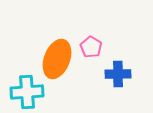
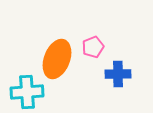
pink pentagon: moved 2 px right; rotated 20 degrees clockwise
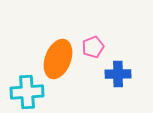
orange ellipse: moved 1 px right
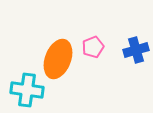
blue cross: moved 18 px right, 24 px up; rotated 15 degrees counterclockwise
cyan cross: moved 2 px up; rotated 12 degrees clockwise
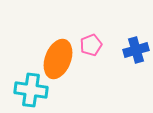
pink pentagon: moved 2 px left, 2 px up
cyan cross: moved 4 px right
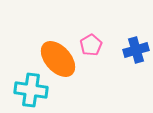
pink pentagon: rotated 10 degrees counterclockwise
orange ellipse: rotated 63 degrees counterclockwise
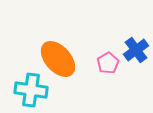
pink pentagon: moved 17 px right, 18 px down
blue cross: rotated 20 degrees counterclockwise
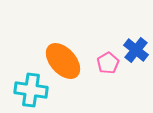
blue cross: rotated 15 degrees counterclockwise
orange ellipse: moved 5 px right, 2 px down
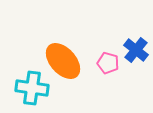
pink pentagon: rotated 25 degrees counterclockwise
cyan cross: moved 1 px right, 2 px up
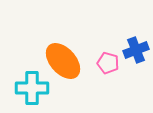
blue cross: rotated 30 degrees clockwise
cyan cross: rotated 8 degrees counterclockwise
